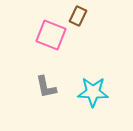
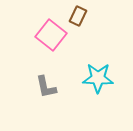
pink square: rotated 16 degrees clockwise
cyan star: moved 5 px right, 14 px up
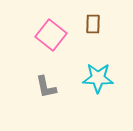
brown rectangle: moved 15 px right, 8 px down; rotated 24 degrees counterclockwise
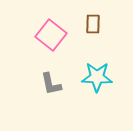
cyan star: moved 1 px left, 1 px up
gray L-shape: moved 5 px right, 3 px up
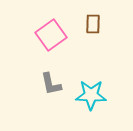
pink square: rotated 16 degrees clockwise
cyan star: moved 6 px left, 18 px down
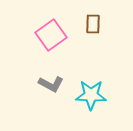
gray L-shape: rotated 50 degrees counterclockwise
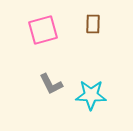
pink square: moved 8 px left, 5 px up; rotated 20 degrees clockwise
gray L-shape: rotated 35 degrees clockwise
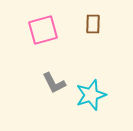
gray L-shape: moved 3 px right, 1 px up
cyan star: rotated 20 degrees counterclockwise
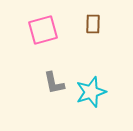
gray L-shape: rotated 15 degrees clockwise
cyan star: moved 3 px up
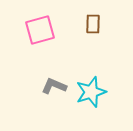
pink square: moved 3 px left
gray L-shape: moved 3 px down; rotated 125 degrees clockwise
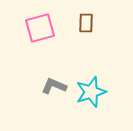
brown rectangle: moved 7 px left, 1 px up
pink square: moved 2 px up
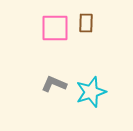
pink square: moved 15 px right; rotated 16 degrees clockwise
gray L-shape: moved 2 px up
